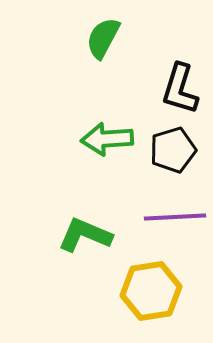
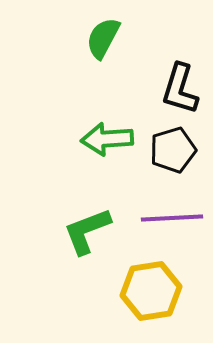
purple line: moved 3 px left, 1 px down
green L-shape: moved 2 px right, 4 px up; rotated 44 degrees counterclockwise
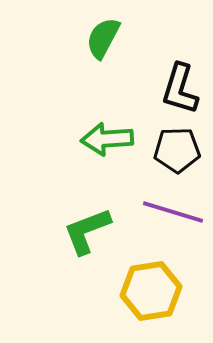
black pentagon: moved 4 px right; rotated 15 degrees clockwise
purple line: moved 1 px right, 6 px up; rotated 20 degrees clockwise
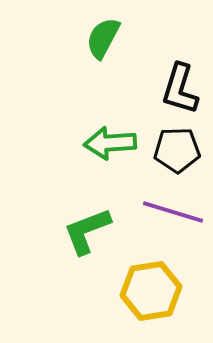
green arrow: moved 3 px right, 4 px down
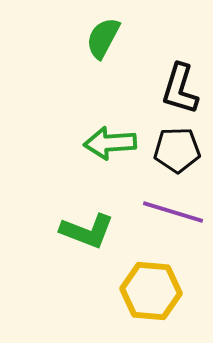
green L-shape: rotated 138 degrees counterclockwise
yellow hexagon: rotated 14 degrees clockwise
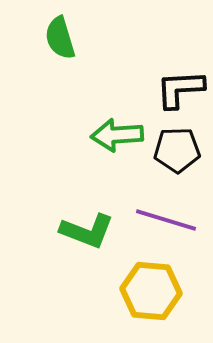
green semicircle: moved 43 px left; rotated 45 degrees counterclockwise
black L-shape: rotated 70 degrees clockwise
green arrow: moved 7 px right, 8 px up
purple line: moved 7 px left, 8 px down
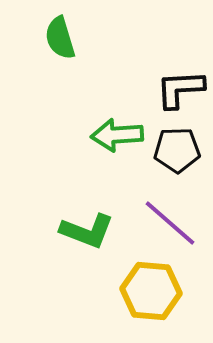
purple line: moved 4 px right, 3 px down; rotated 24 degrees clockwise
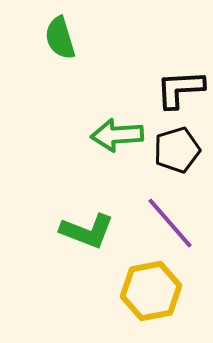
black pentagon: rotated 15 degrees counterclockwise
purple line: rotated 8 degrees clockwise
yellow hexagon: rotated 16 degrees counterclockwise
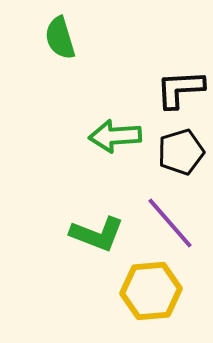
green arrow: moved 2 px left, 1 px down
black pentagon: moved 4 px right, 2 px down
green L-shape: moved 10 px right, 3 px down
yellow hexagon: rotated 6 degrees clockwise
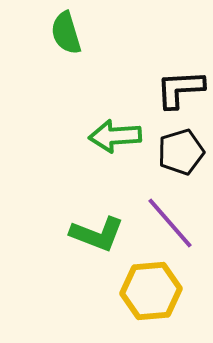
green semicircle: moved 6 px right, 5 px up
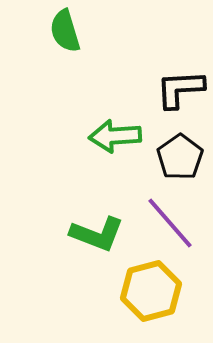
green semicircle: moved 1 px left, 2 px up
black pentagon: moved 1 px left, 5 px down; rotated 18 degrees counterclockwise
yellow hexagon: rotated 10 degrees counterclockwise
